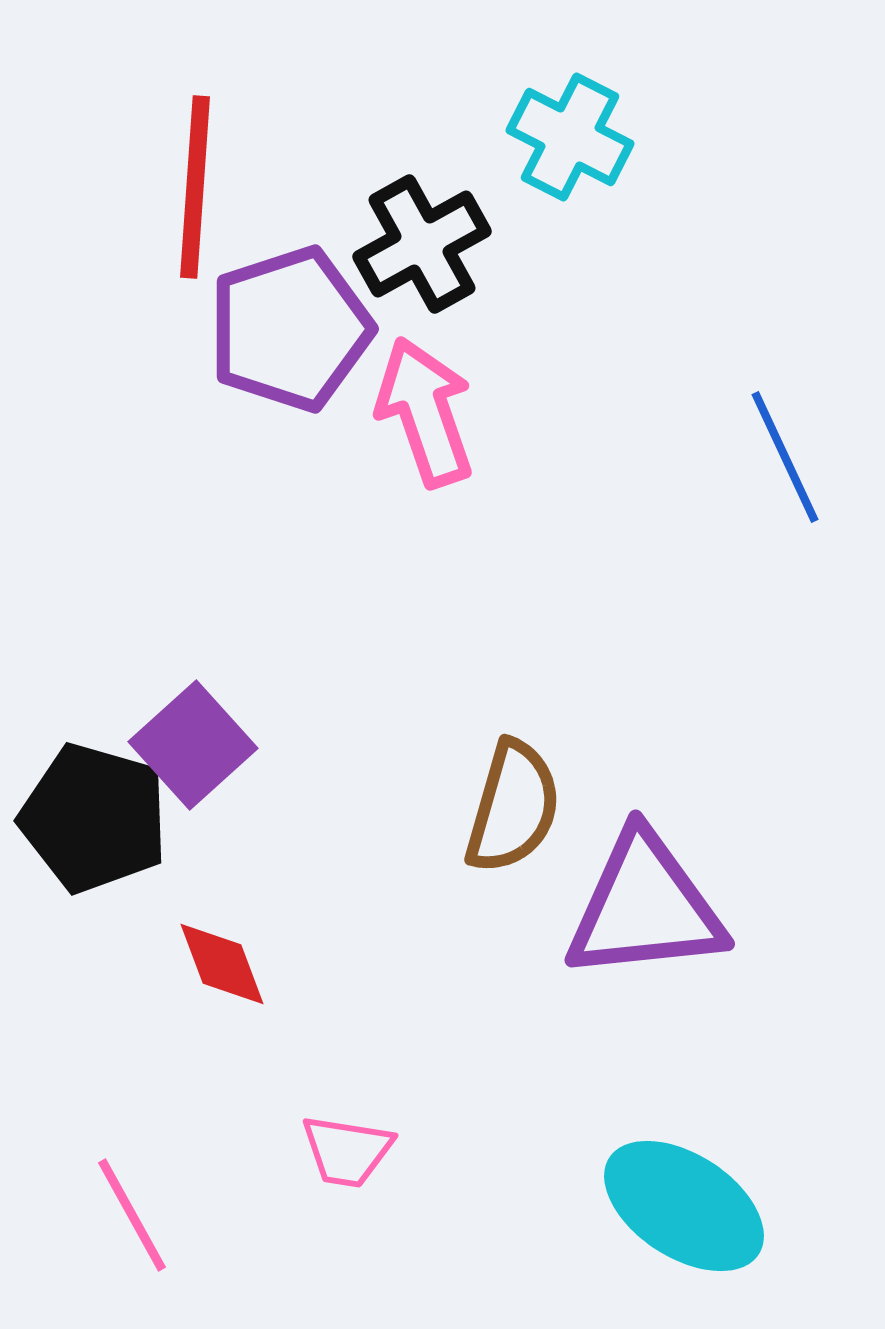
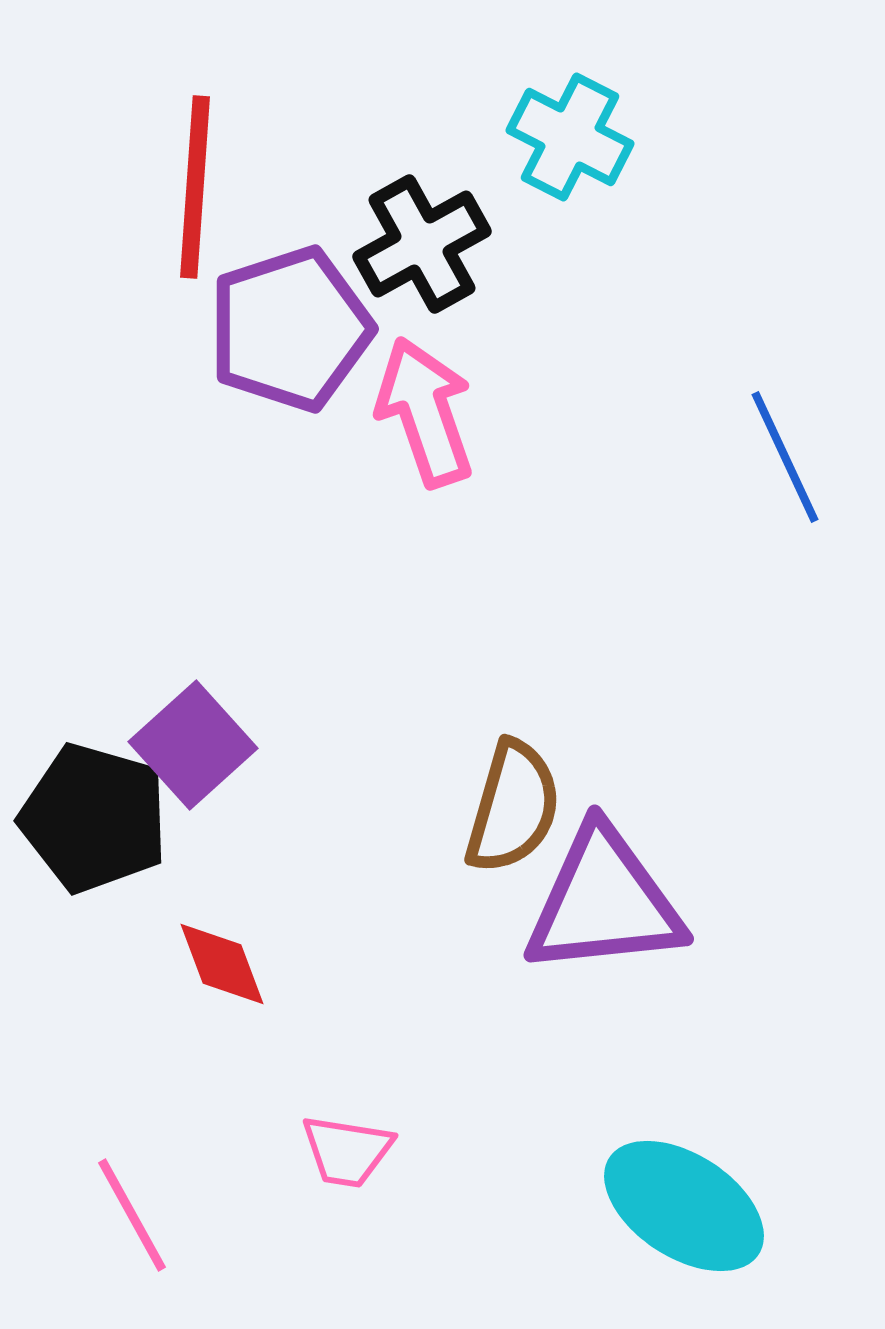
purple triangle: moved 41 px left, 5 px up
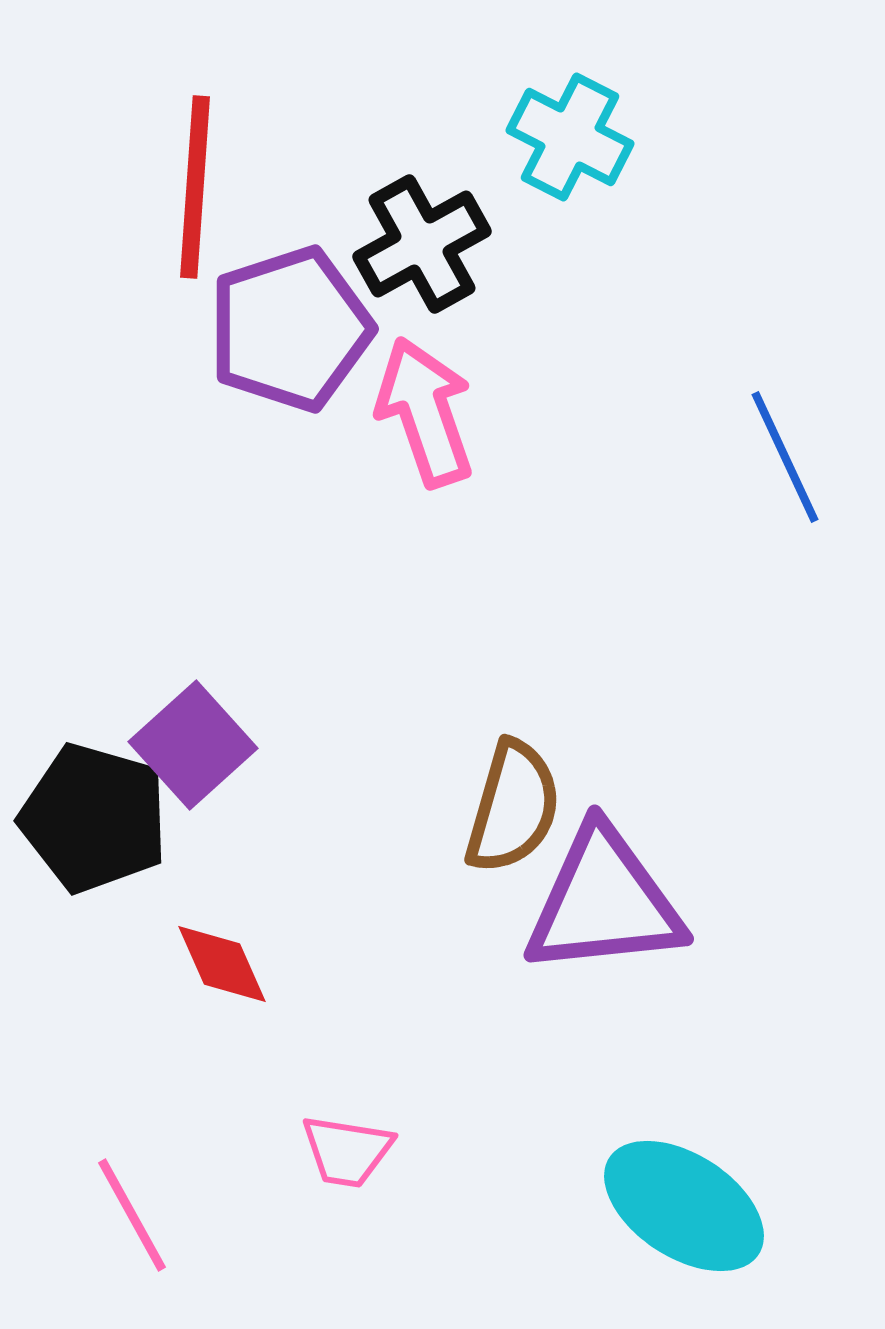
red diamond: rotated 3 degrees counterclockwise
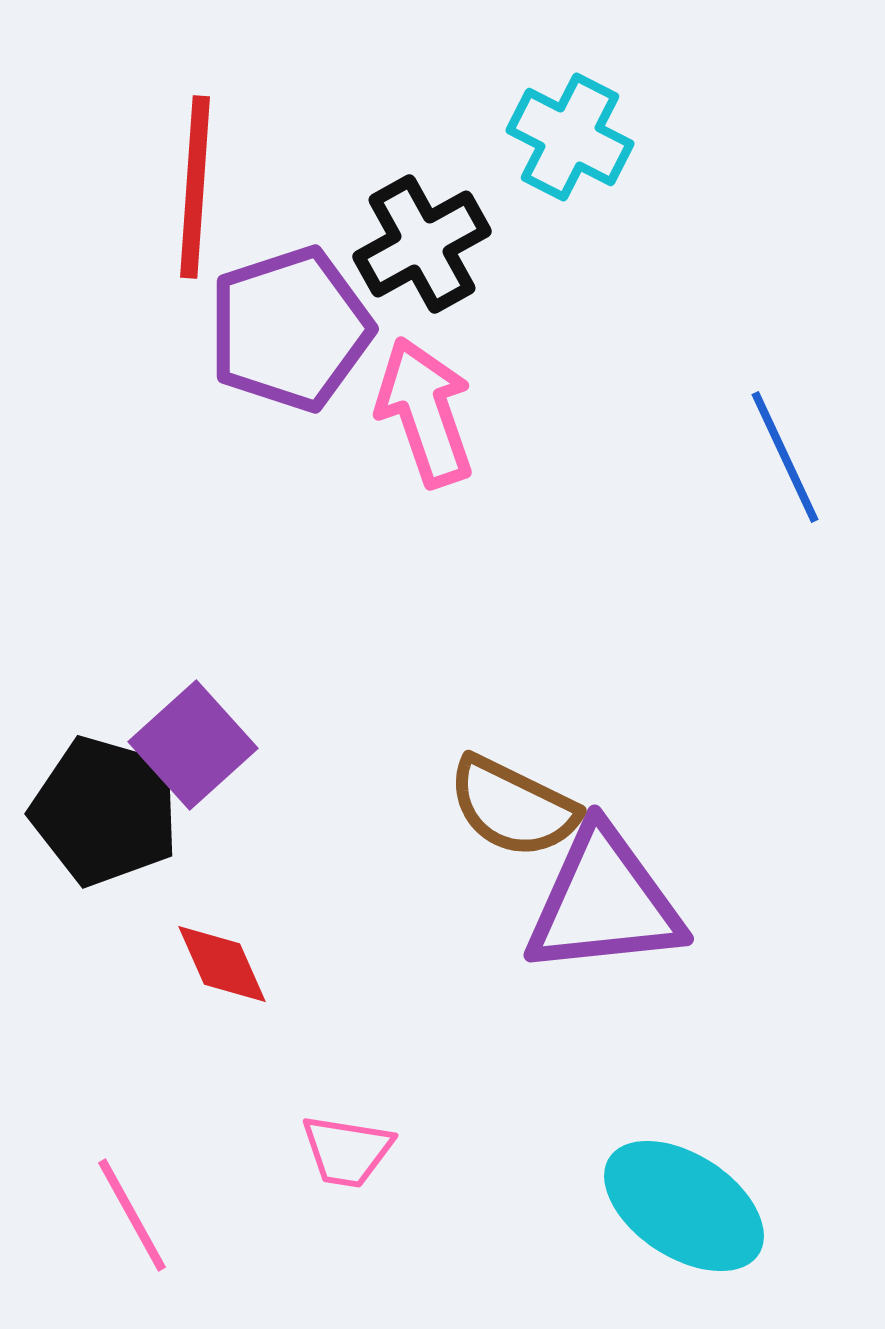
brown semicircle: rotated 100 degrees clockwise
black pentagon: moved 11 px right, 7 px up
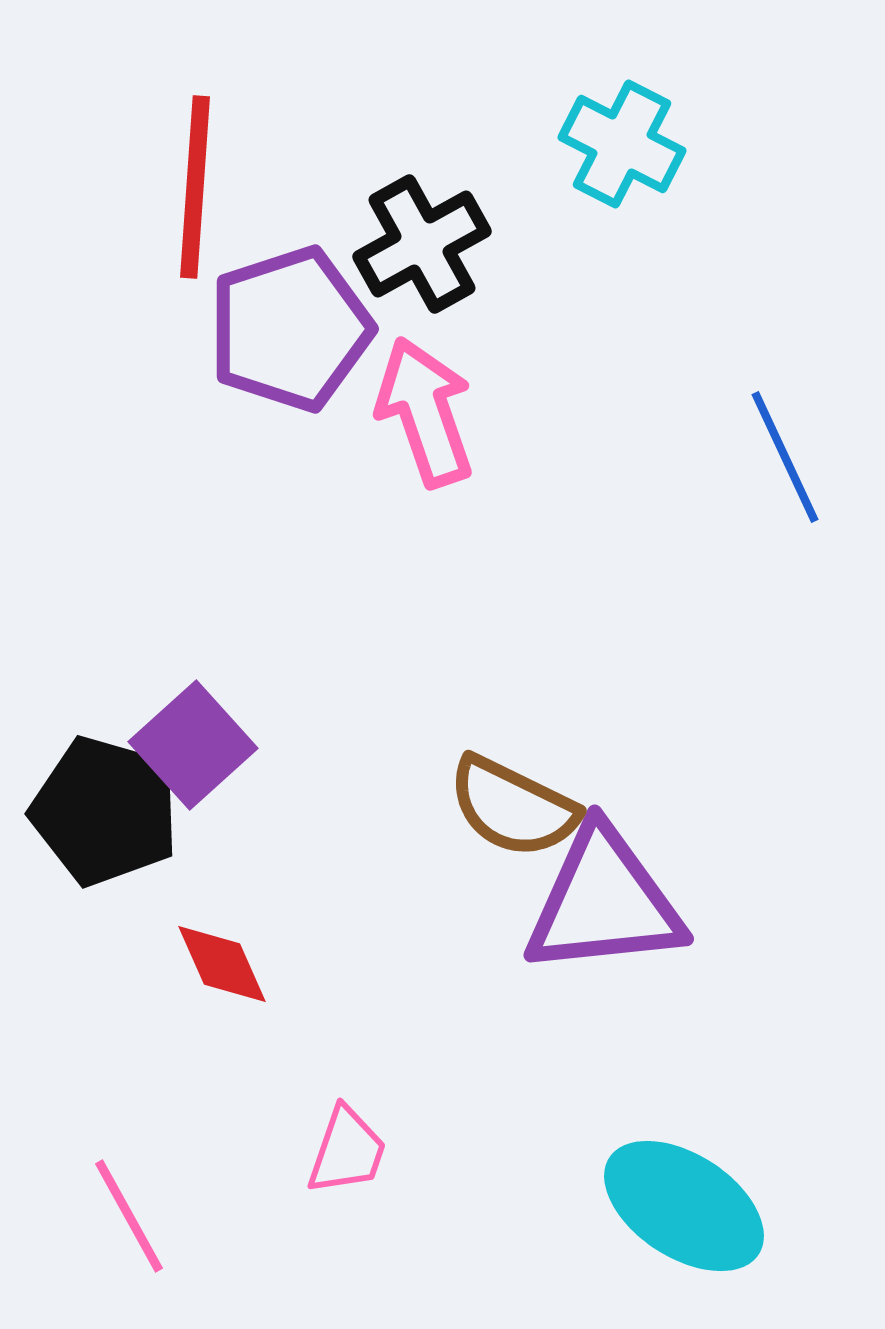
cyan cross: moved 52 px right, 7 px down
pink trapezoid: rotated 80 degrees counterclockwise
pink line: moved 3 px left, 1 px down
